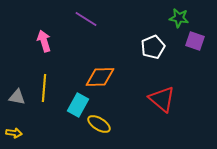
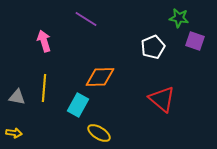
yellow ellipse: moved 9 px down
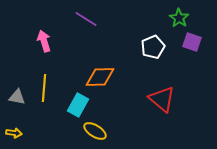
green star: rotated 24 degrees clockwise
purple square: moved 3 px left, 1 px down
yellow ellipse: moved 4 px left, 2 px up
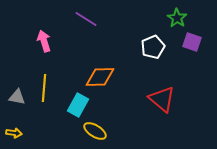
green star: moved 2 px left
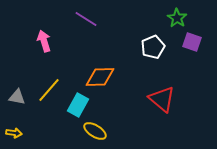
yellow line: moved 5 px right, 2 px down; rotated 36 degrees clockwise
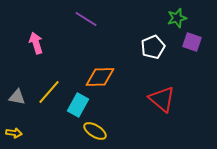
green star: rotated 24 degrees clockwise
pink arrow: moved 8 px left, 2 px down
yellow line: moved 2 px down
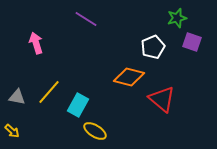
orange diamond: moved 29 px right; rotated 16 degrees clockwise
yellow arrow: moved 2 px left, 2 px up; rotated 35 degrees clockwise
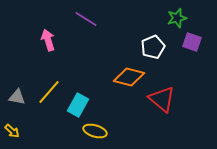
pink arrow: moved 12 px right, 3 px up
yellow ellipse: rotated 15 degrees counterclockwise
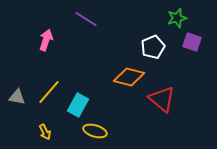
pink arrow: moved 2 px left; rotated 35 degrees clockwise
yellow arrow: moved 33 px right, 1 px down; rotated 21 degrees clockwise
